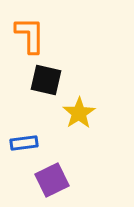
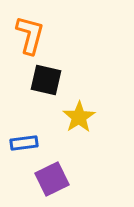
orange L-shape: rotated 15 degrees clockwise
yellow star: moved 4 px down
purple square: moved 1 px up
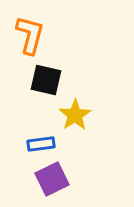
yellow star: moved 4 px left, 2 px up
blue rectangle: moved 17 px right, 1 px down
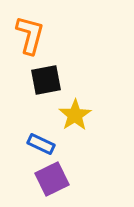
black square: rotated 24 degrees counterclockwise
blue rectangle: rotated 32 degrees clockwise
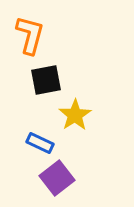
blue rectangle: moved 1 px left, 1 px up
purple square: moved 5 px right, 1 px up; rotated 12 degrees counterclockwise
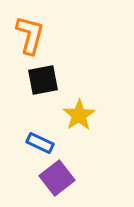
black square: moved 3 px left
yellow star: moved 4 px right
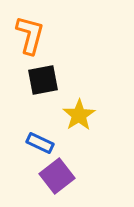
purple square: moved 2 px up
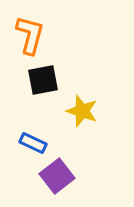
yellow star: moved 3 px right, 4 px up; rotated 20 degrees counterclockwise
blue rectangle: moved 7 px left
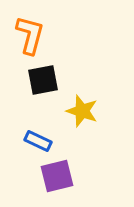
blue rectangle: moved 5 px right, 2 px up
purple square: rotated 24 degrees clockwise
